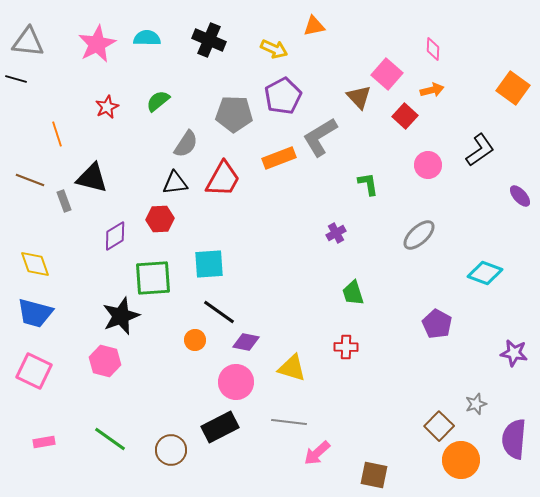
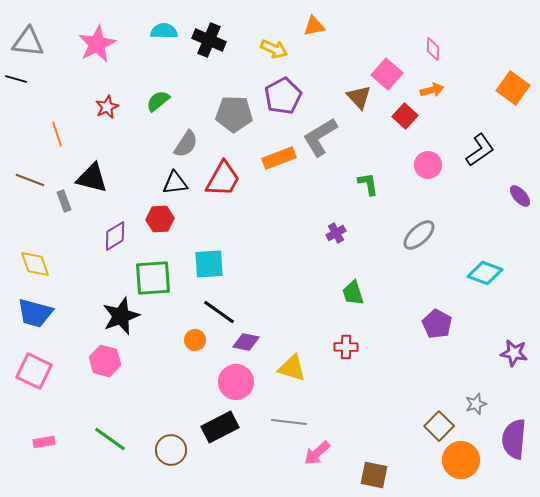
cyan semicircle at (147, 38): moved 17 px right, 7 px up
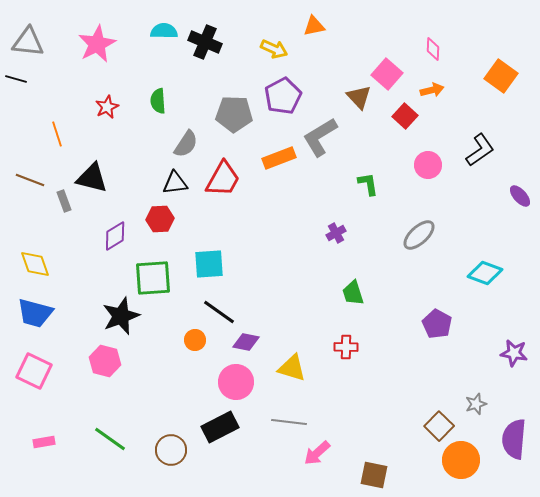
black cross at (209, 40): moved 4 px left, 2 px down
orange square at (513, 88): moved 12 px left, 12 px up
green semicircle at (158, 101): rotated 55 degrees counterclockwise
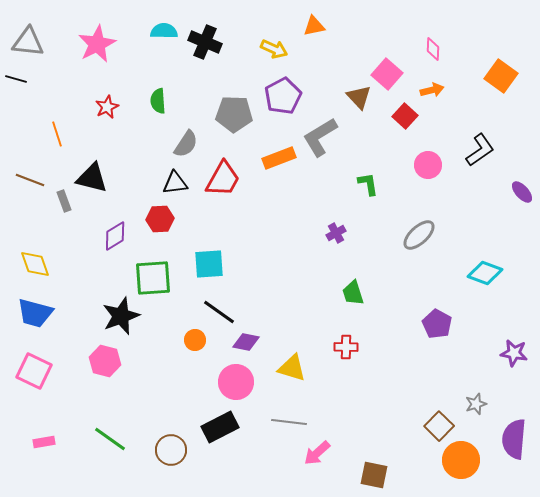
purple ellipse at (520, 196): moved 2 px right, 4 px up
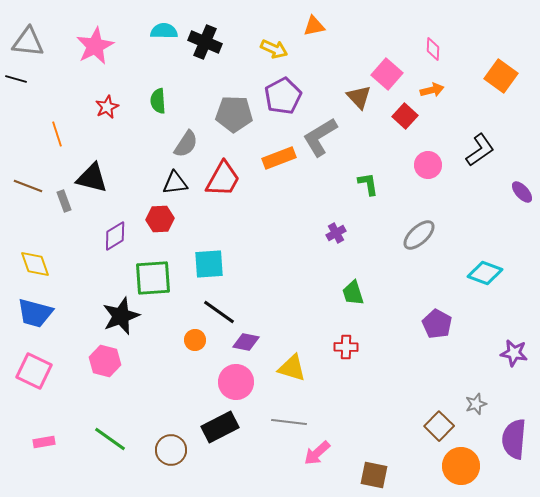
pink star at (97, 44): moved 2 px left, 2 px down
brown line at (30, 180): moved 2 px left, 6 px down
orange circle at (461, 460): moved 6 px down
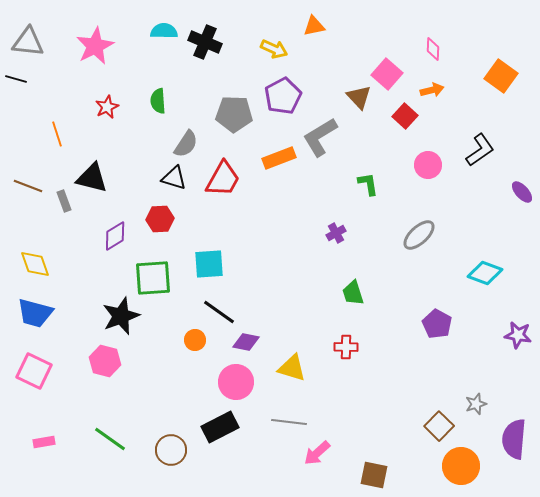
black triangle at (175, 183): moved 1 px left, 5 px up; rotated 24 degrees clockwise
purple star at (514, 353): moved 4 px right, 18 px up
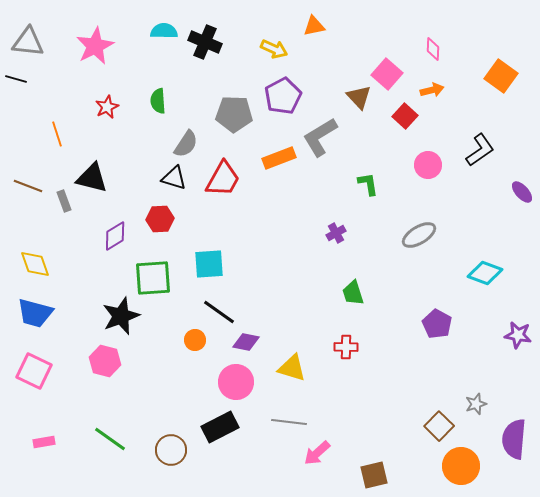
gray ellipse at (419, 235): rotated 12 degrees clockwise
brown square at (374, 475): rotated 24 degrees counterclockwise
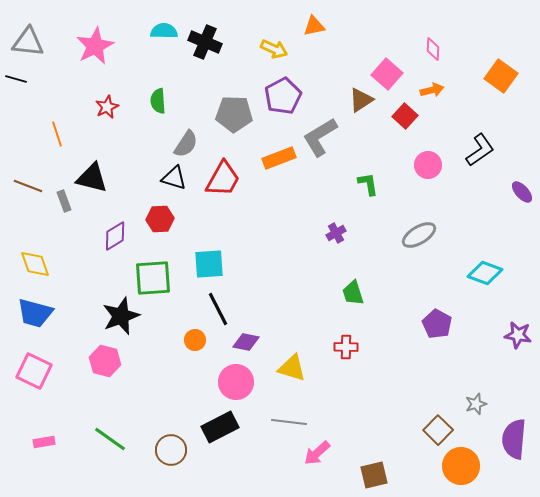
brown triangle at (359, 97): moved 2 px right, 3 px down; rotated 40 degrees clockwise
black line at (219, 312): moved 1 px left, 3 px up; rotated 28 degrees clockwise
brown square at (439, 426): moved 1 px left, 4 px down
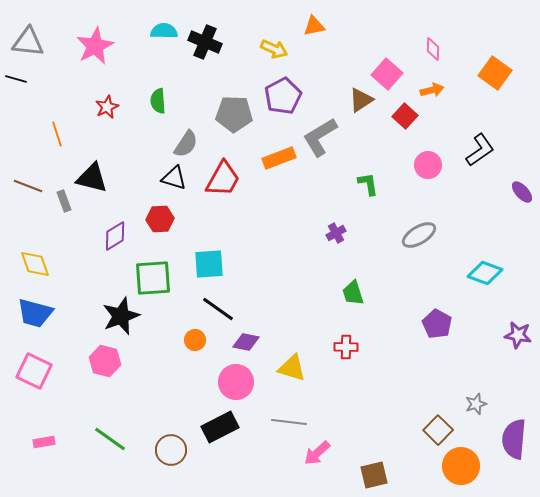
orange square at (501, 76): moved 6 px left, 3 px up
black line at (218, 309): rotated 28 degrees counterclockwise
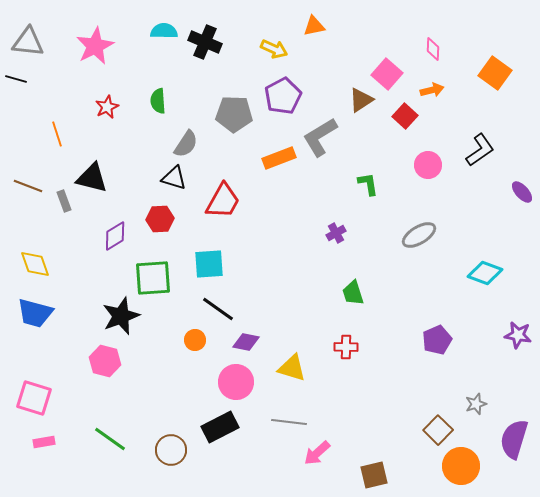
red trapezoid at (223, 179): moved 22 px down
purple pentagon at (437, 324): moved 16 px down; rotated 20 degrees clockwise
pink square at (34, 371): moved 27 px down; rotated 9 degrees counterclockwise
purple semicircle at (514, 439): rotated 12 degrees clockwise
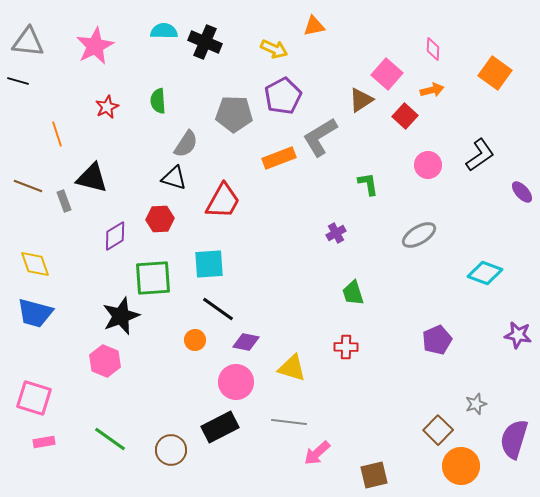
black line at (16, 79): moved 2 px right, 2 px down
black L-shape at (480, 150): moved 5 px down
pink hexagon at (105, 361): rotated 8 degrees clockwise
